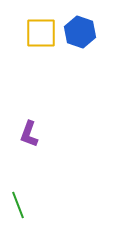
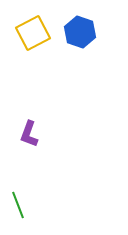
yellow square: moved 8 px left; rotated 28 degrees counterclockwise
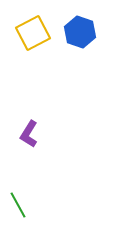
purple L-shape: rotated 12 degrees clockwise
green line: rotated 8 degrees counterclockwise
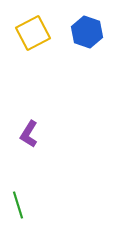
blue hexagon: moved 7 px right
green line: rotated 12 degrees clockwise
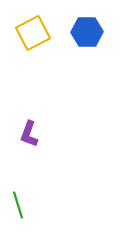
blue hexagon: rotated 20 degrees counterclockwise
purple L-shape: rotated 12 degrees counterclockwise
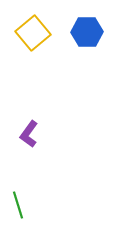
yellow square: rotated 12 degrees counterclockwise
purple L-shape: rotated 16 degrees clockwise
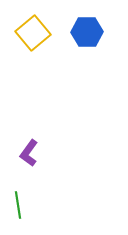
purple L-shape: moved 19 px down
green line: rotated 8 degrees clockwise
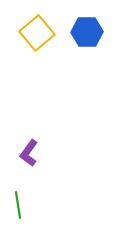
yellow square: moved 4 px right
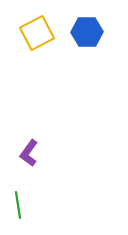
yellow square: rotated 12 degrees clockwise
